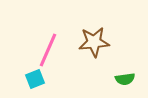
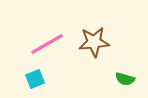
pink line: moved 1 px left, 6 px up; rotated 36 degrees clockwise
green semicircle: rotated 24 degrees clockwise
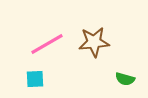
cyan square: rotated 18 degrees clockwise
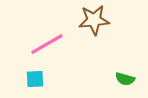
brown star: moved 22 px up
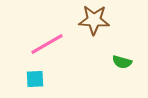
brown star: rotated 8 degrees clockwise
green semicircle: moved 3 px left, 17 px up
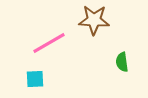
pink line: moved 2 px right, 1 px up
green semicircle: rotated 66 degrees clockwise
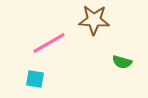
green semicircle: rotated 66 degrees counterclockwise
cyan square: rotated 12 degrees clockwise
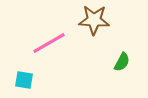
green semicircle: rotated 78 degrees counterclockwise
cyan square: moved 11 px left, 1 px down
